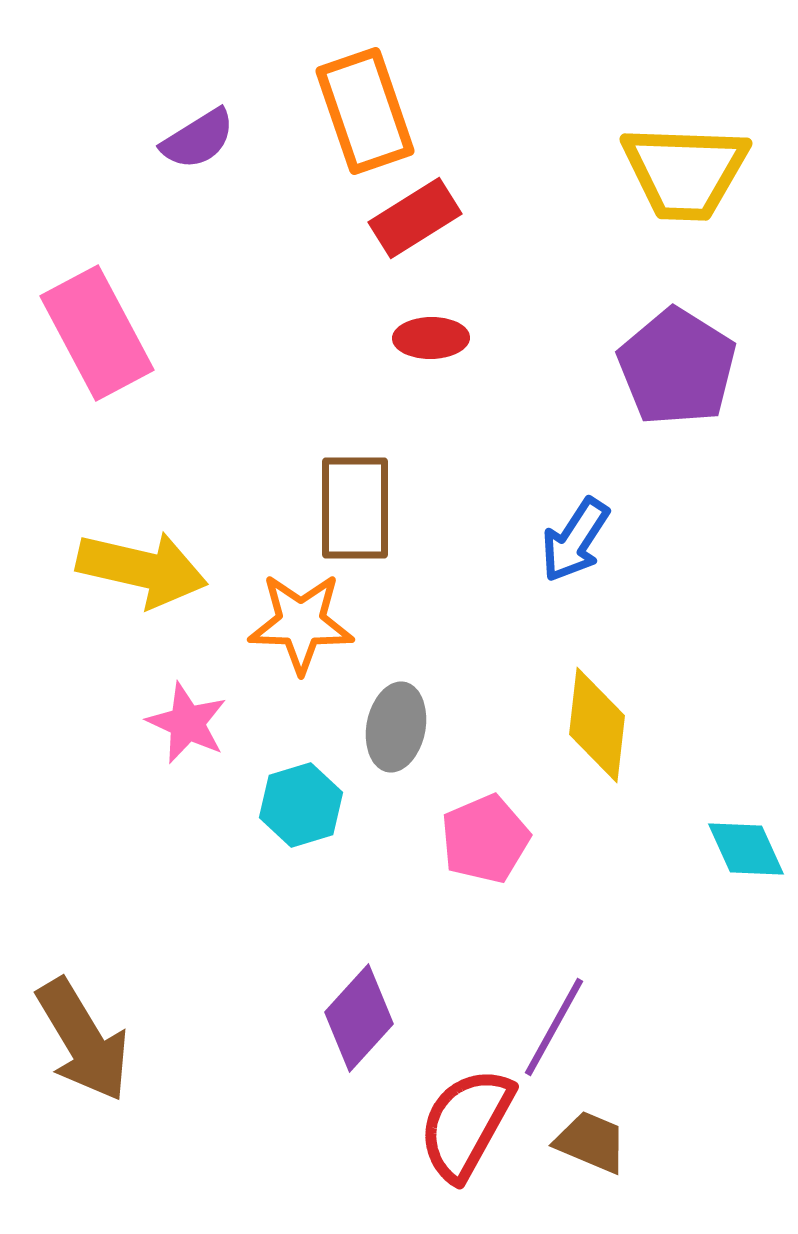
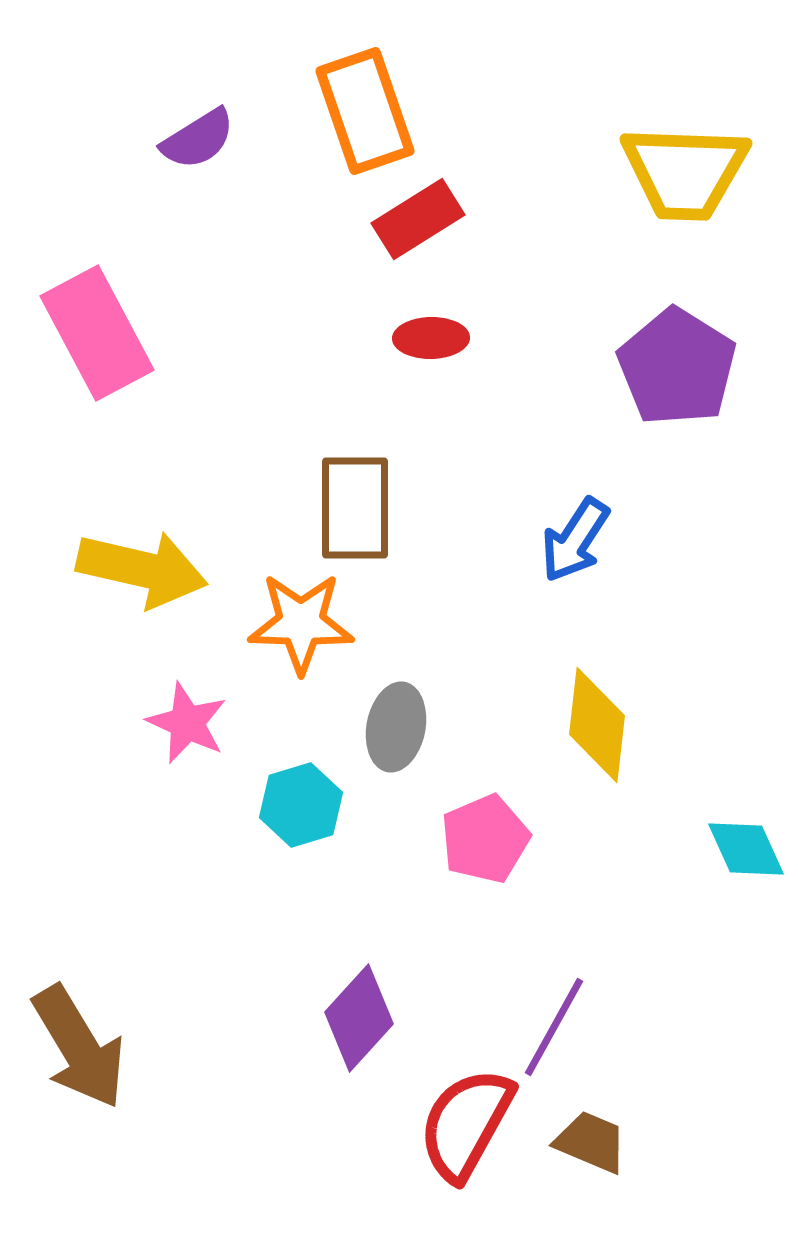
red rectangle: moved 3 px right, 1 px down
brown arrow: moved 4 px left, 7 px down
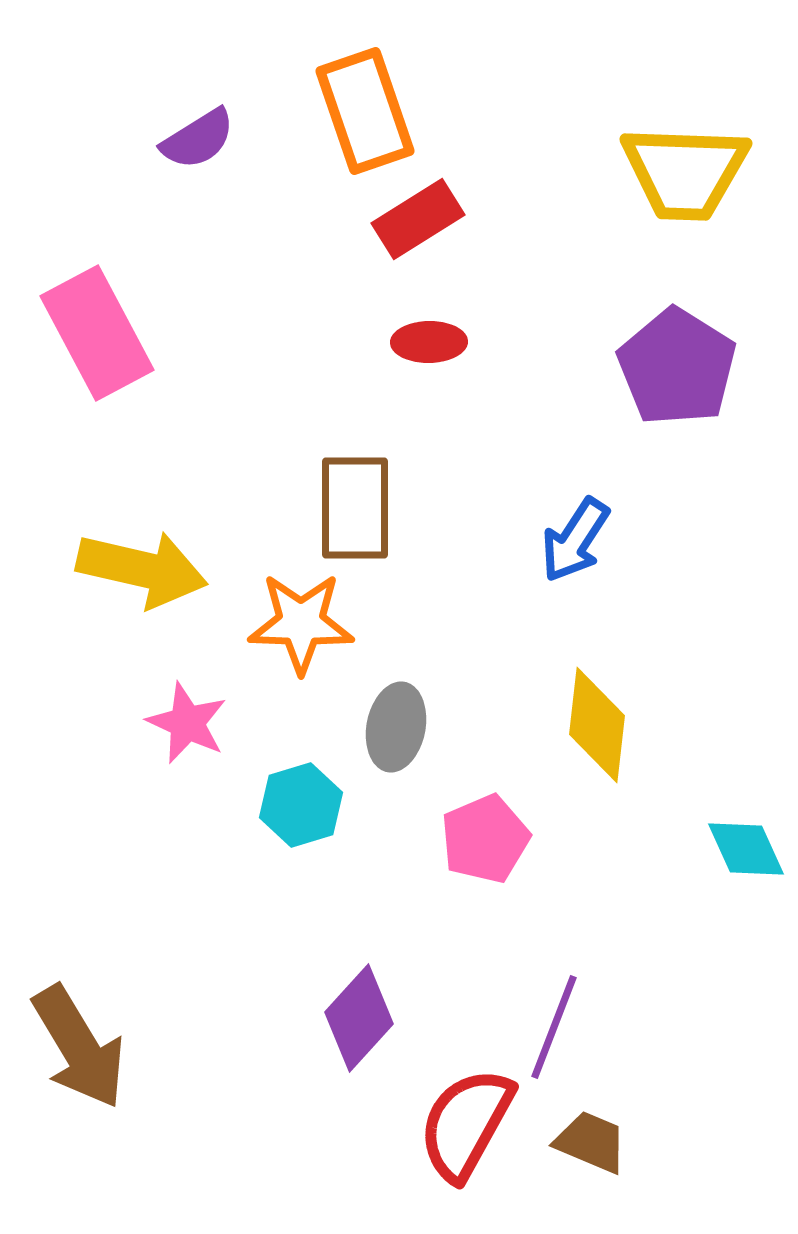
red ellipse: moved 2 px left, 4 px down
purple line: rotated 8 degrees counterclockwise
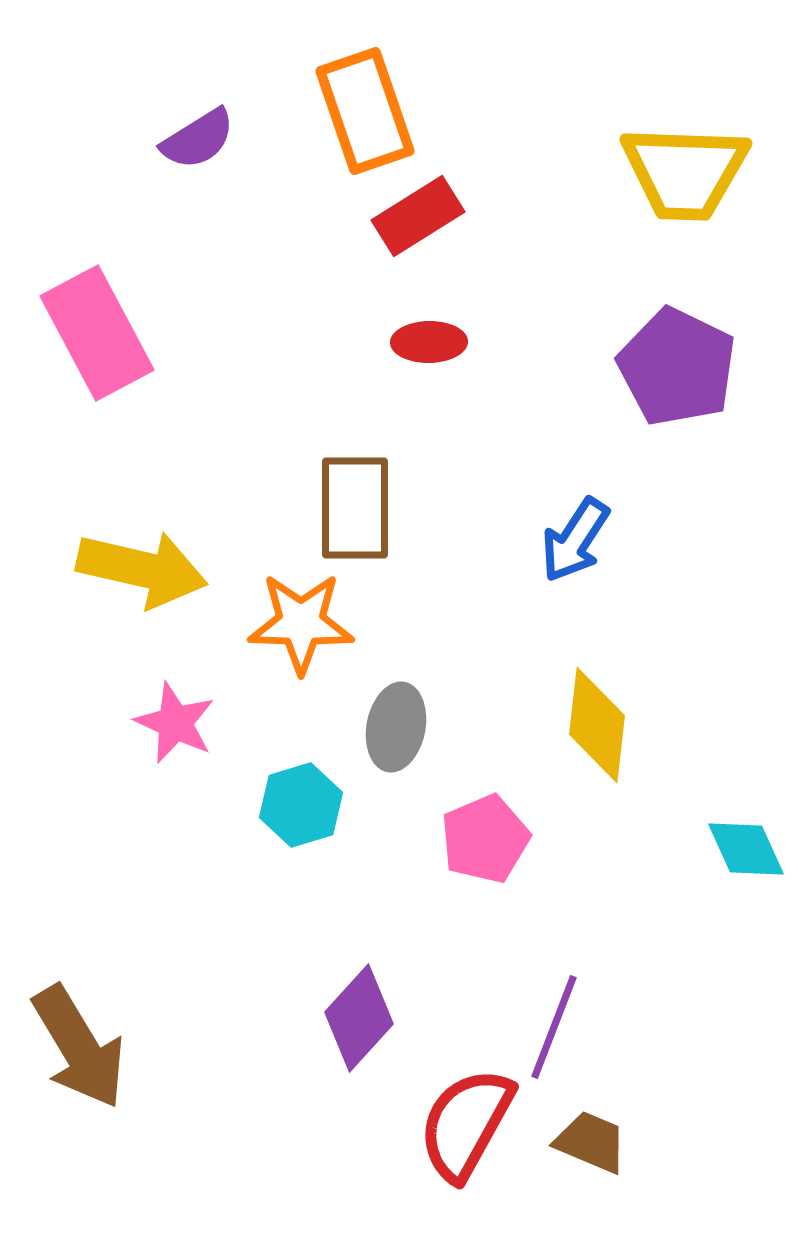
red rectangle: moved 3 px up
purple pentagon: rotated 6 degrees counterclockwise
pink star: moved 12 px left
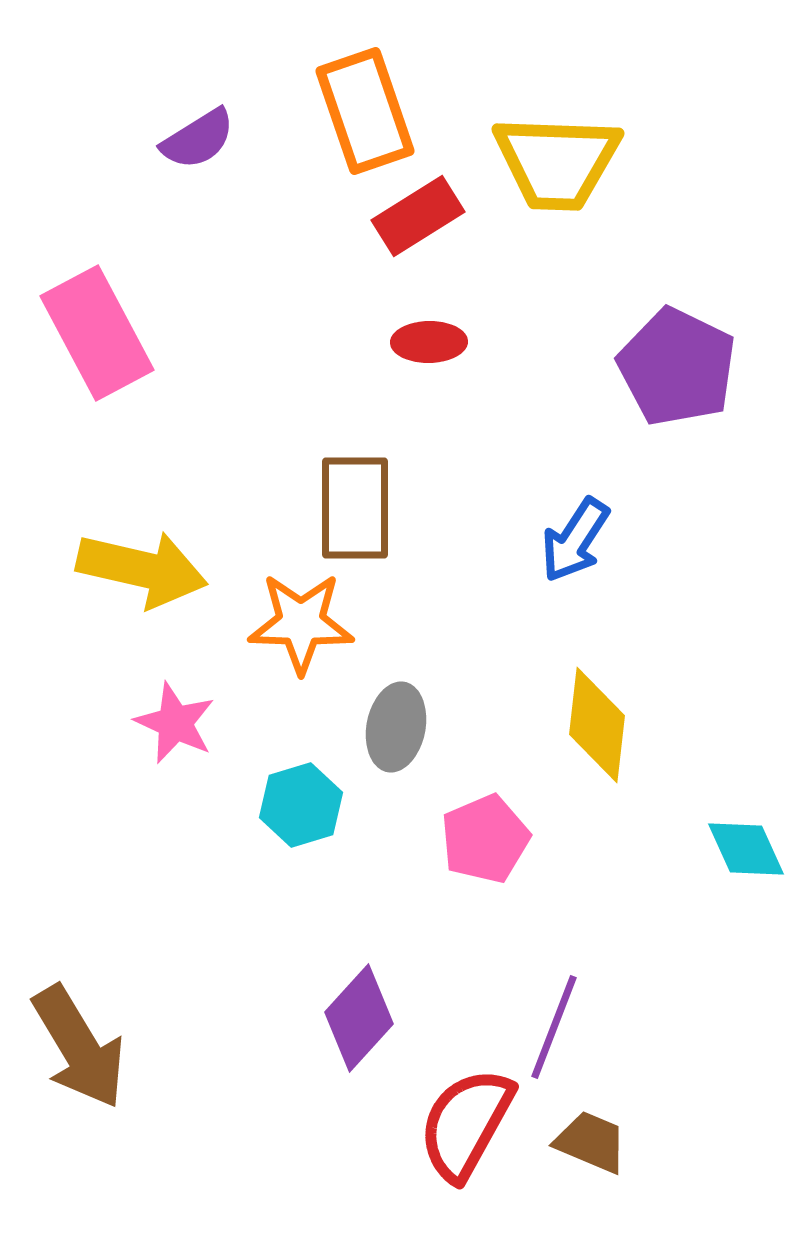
yellow trapezoid: moved 128 px left, 10 px up
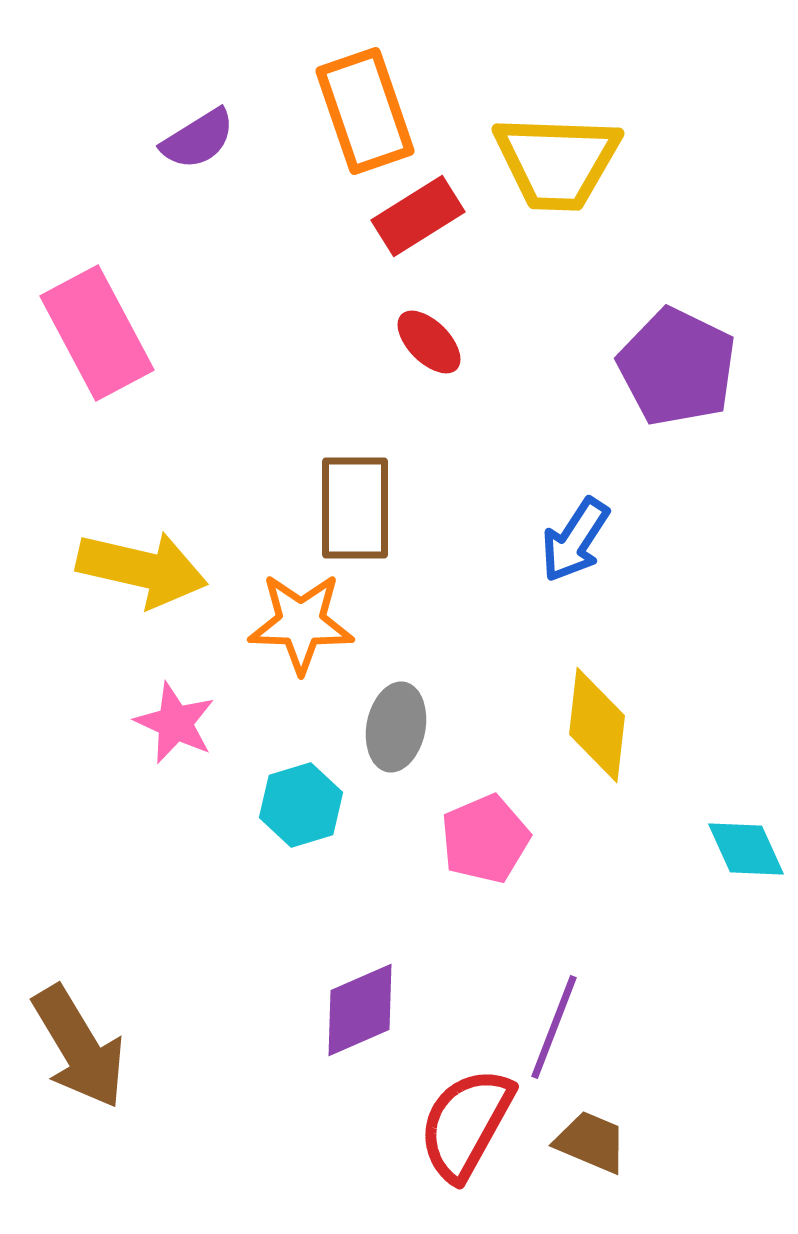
red ellipse: rotated 46 degrees clockwise
purple diamond: moved 1 px right, 8 px up; rotated 24 degrees clockwise
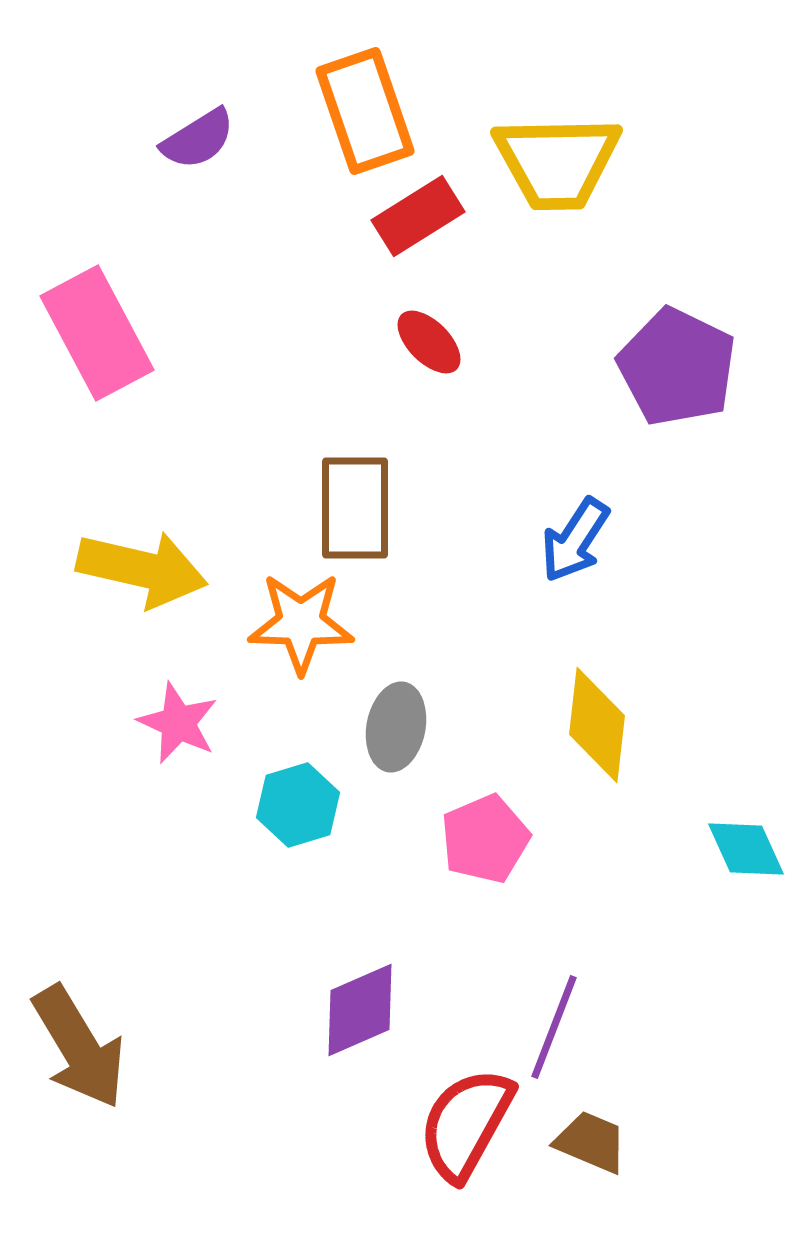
yellow trapezoid: rotated 3 degrees counterclockwise
pink star: moved 3 px right
cyan hexagon: moved 3 px left
